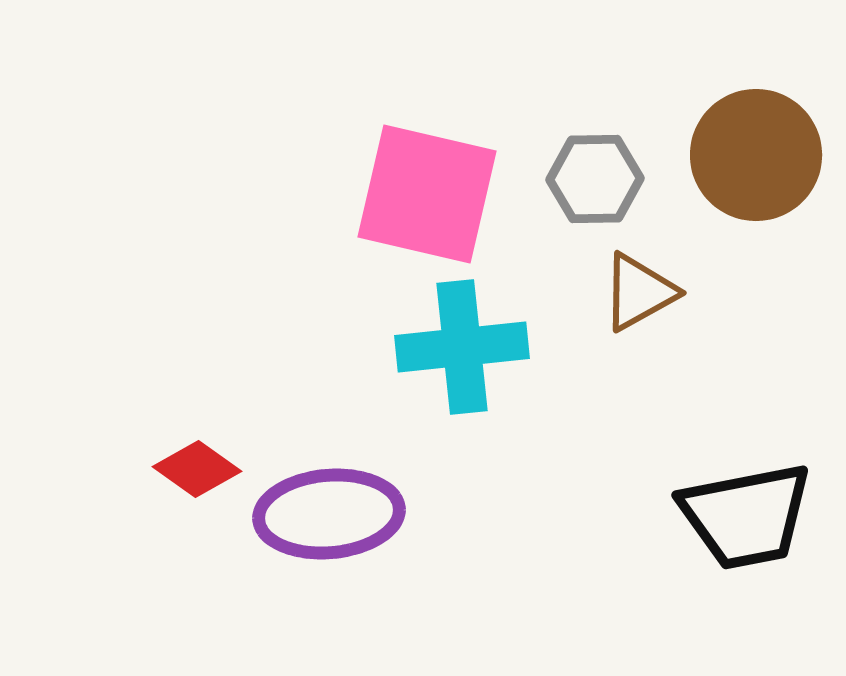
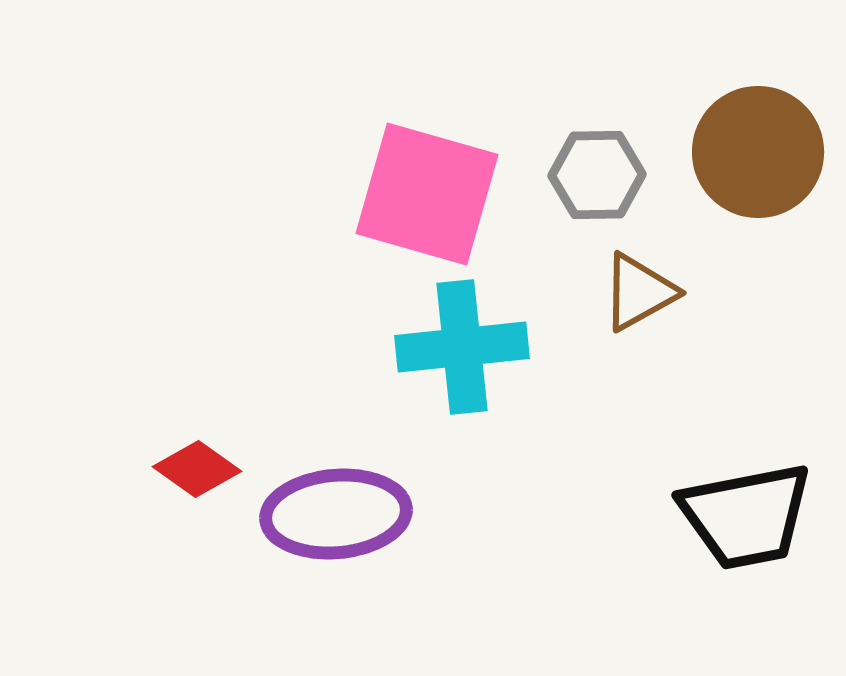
brown circle: moved 2 px right, 3 px up
gray hexagon: moved 2 px right, 4 px up
pink square: rotated 3 degrees clockwise
purple ellipse: moved 7 px right
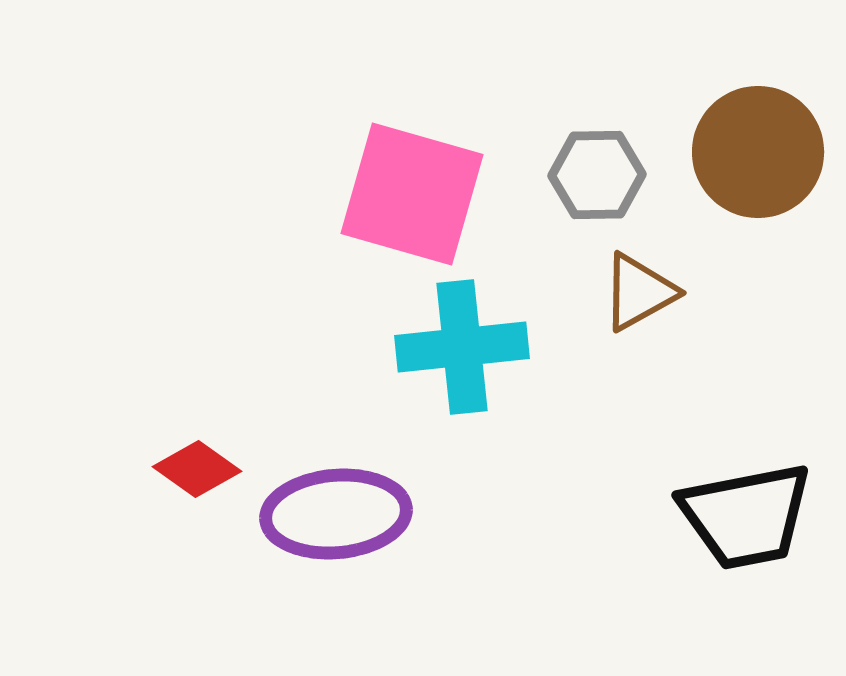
pink square: moved 15 px left
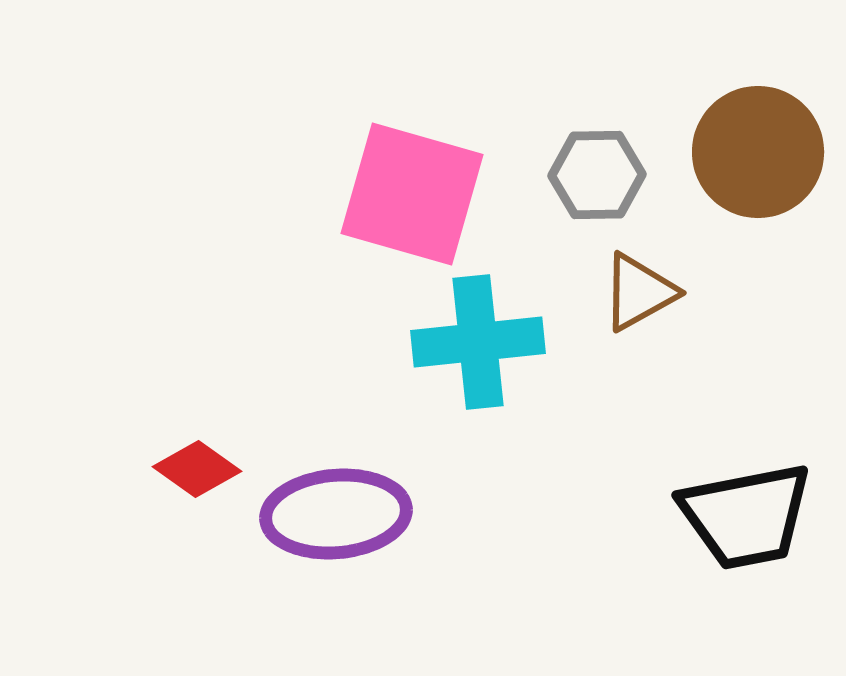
cyan cross: moved 16 px right, 5 px up
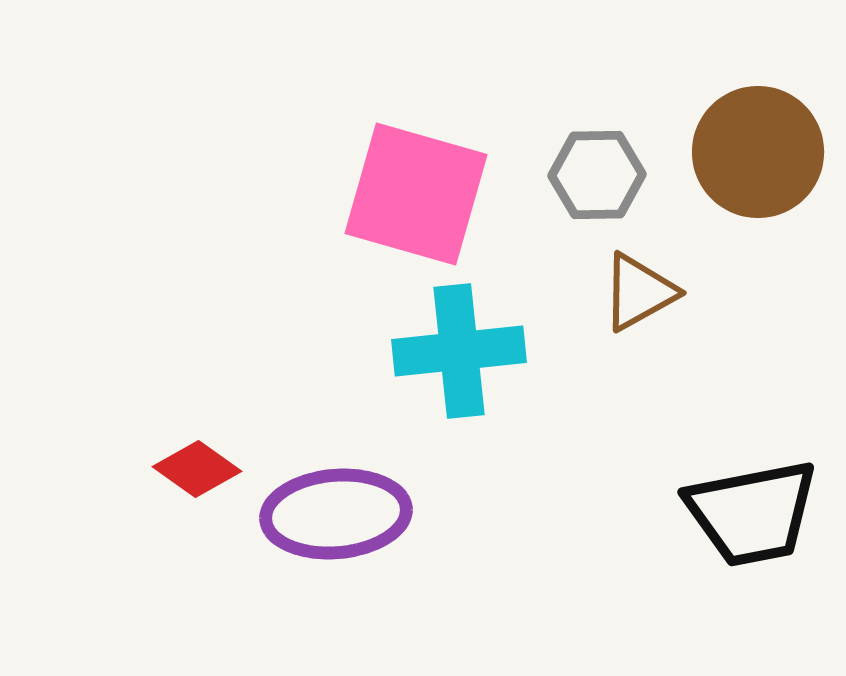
pink square: moved 4 px right
cyan cross: moved 19 px left, 9 px down
black trapezoid: moved 6 px right, 3 px up
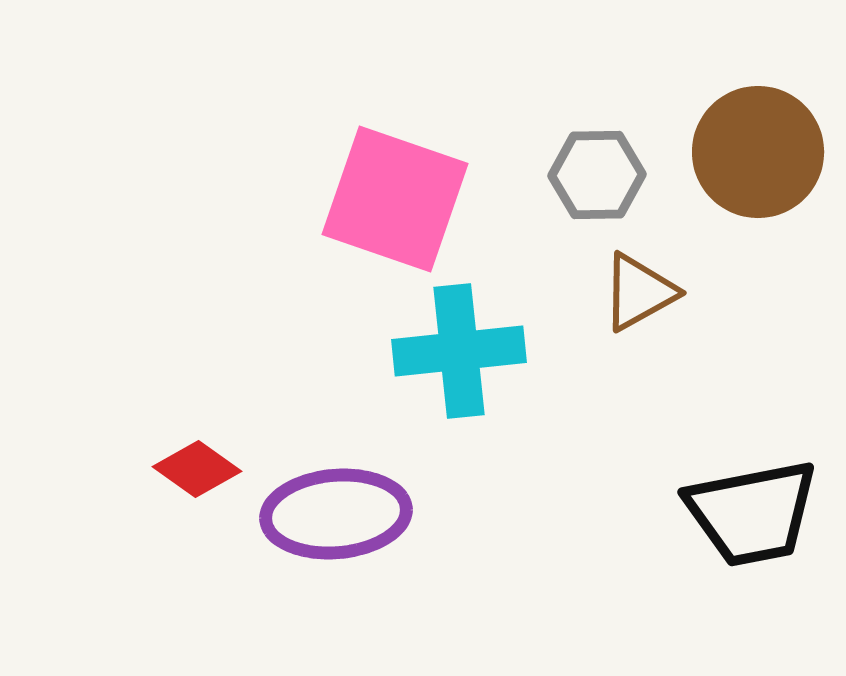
pink square: moved 21 px left, 5 px down; rotated 3 degrees clockwise
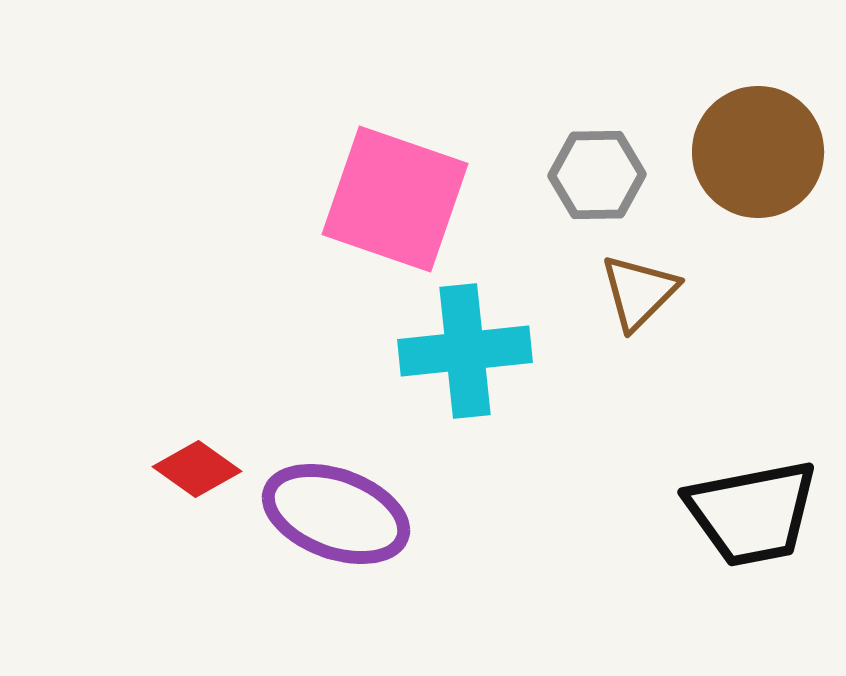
brown triangle: rotated 16 degrees counterclockwise
cyan cross: moved 6 px right
purple ellipse: rotated 25 degrees clockwise
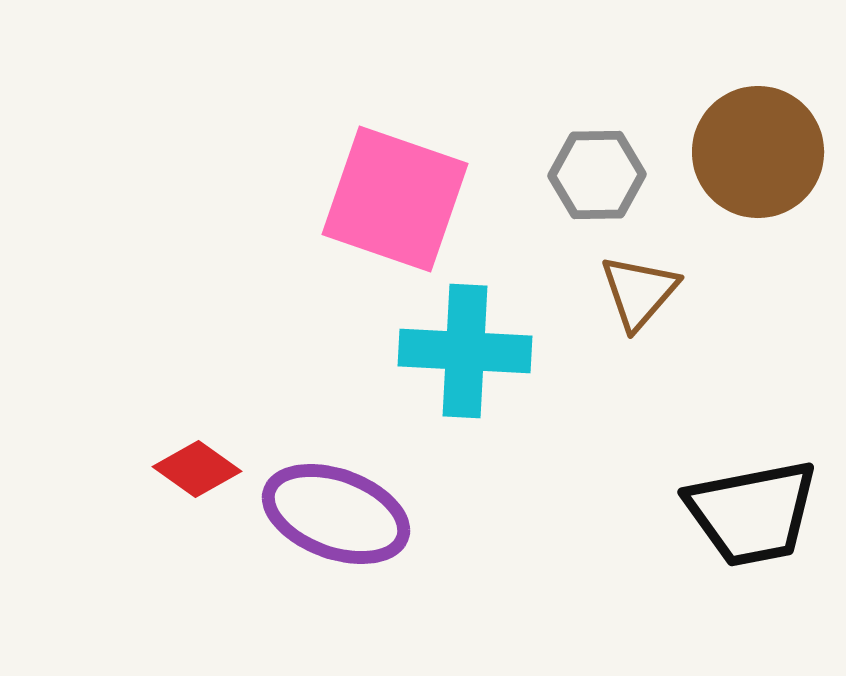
brown triangle: rotated 4 degrees counterclockwise
cyan cross: rotated 9 degrees clockwise
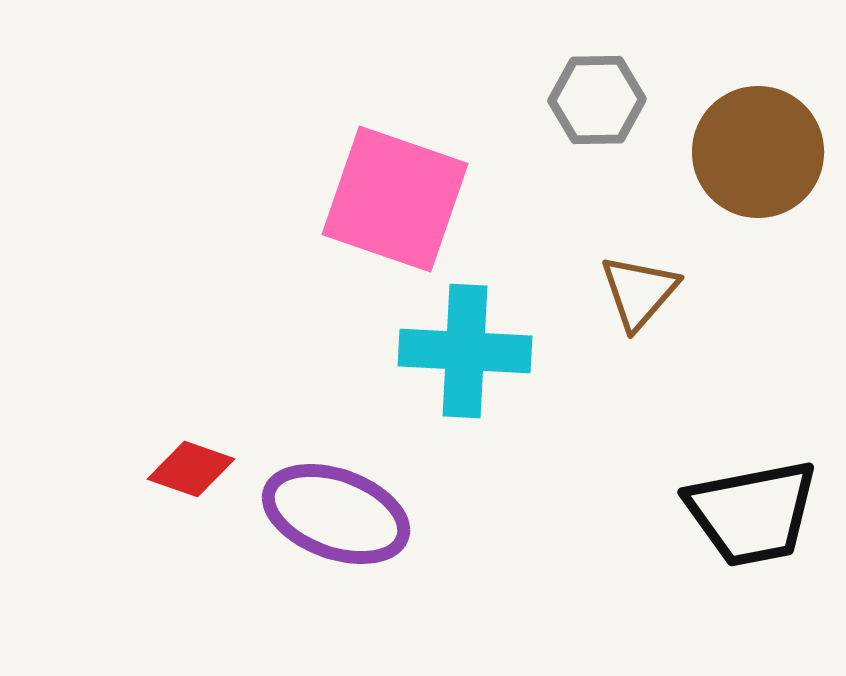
gray hexagon: moved 75 px up
red diamond: moved 6 px left; rotated 16 degrees counterclockwise
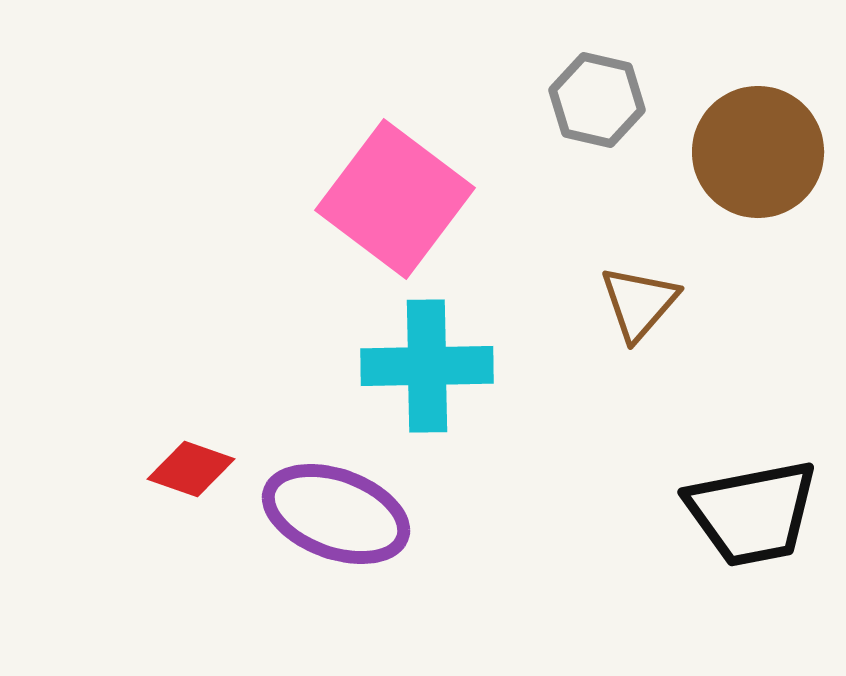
gray hexagon: rotated 14 degrees clockwise
pink square: rotated 18 degrees clockwise
brown triangle: moved 11 px down
cyan cross: moved 38 px left, 15 px down; rotated 4 degrees counterclockwise
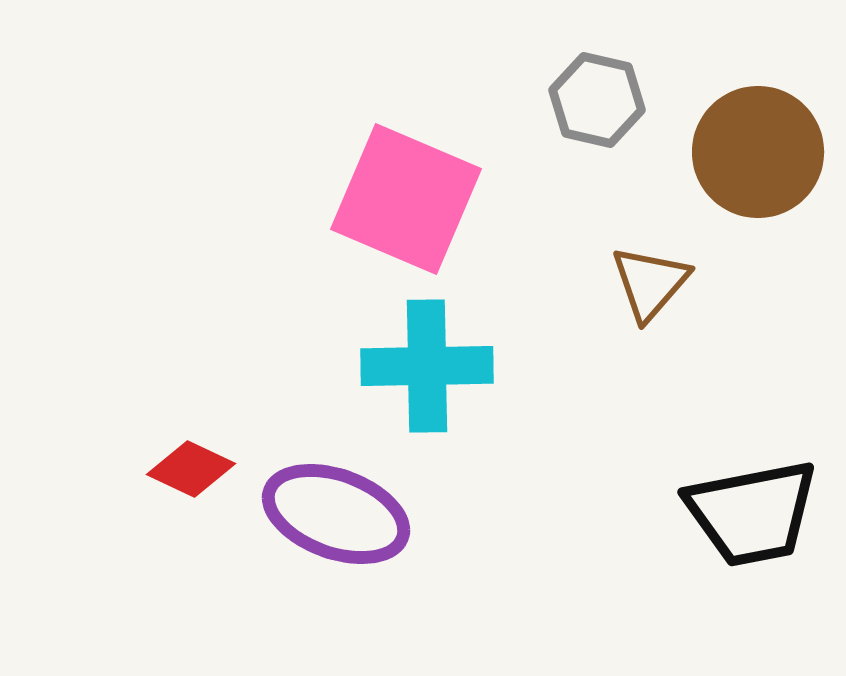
pink square: moved 11 px right; rotated 14 degrees counterclockwise
brown triangle: moved 11 px right, 20 px up
red diamond: rotated 6 degrees clockwise
